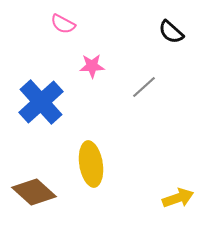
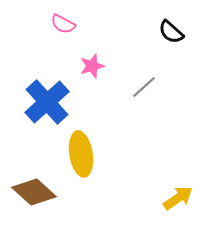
pink star: rotated 15 degrees counterclockwise
blue cross: moved 6 px right
yellow ellipse: moved 10 px left, 10 px up
yellow arrow: rotated 16 degrees counterclockwise
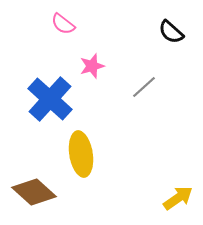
pink semicircle: rotated 10 degrees clockwise
blue cross: moved 3 px right, 3 px up; rotated 6 degrees counterclockwise
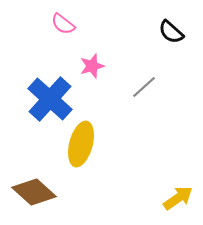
yellow ellipse: moved 10 px up; rotated 24 degrees clockwise
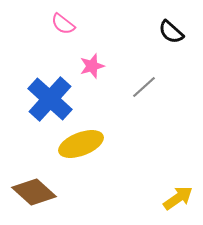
yellow ellipse: rotated 54 degrees clockwise
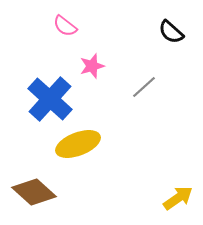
pink semicircle: moved 2 px right, 2 px down
yellow ellipse: moved 3 px left
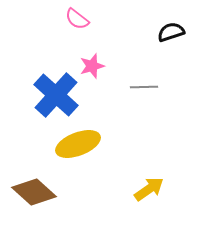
pink semicircle: moved 12 px right, 7 px up
black semicircle: rotated 120 degrees clockwise
gray line: rotated 40 degrees clockwise
blue cross: moved 6 px right, 4 px up
yellow arrow: moved 29 px left, 9 px up
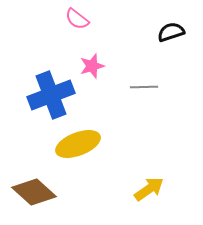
blue cross: moved 5 px left; rotated 27 degrees clockwise
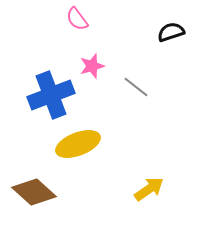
pink semicircle: rotated 15 degrees clockwise
gray line: moved 8 px left; rotated 40 degrees clockwise
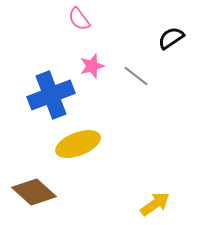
pink semicircle: moved 2 px right
black semicircle: moved 6 px down; rotated 16 degrees counterclockwise
gray line: moved 11 px up
yellow arrow: moved 6 px right, 15 px down
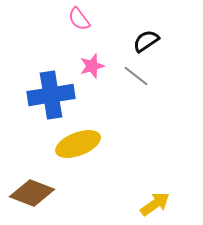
black semicircle: moved 25 px left, 3 px down
blue cross: rotated 12 degrees clockwise
brown diamond: moved 2 px left, 1 px down; rotated 21 degrees counterclockwise
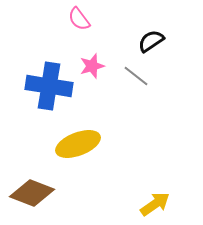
black semicircle: moved 5 px right
blue cross: moved 2 px left, 9 px up; rotated 18 degrees clockwise
